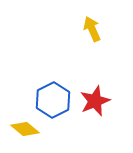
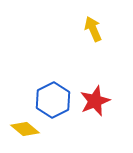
yellow arrow: moved 1 px right
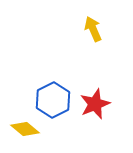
red star: moved 3 px down
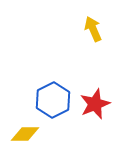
yellow diamond: moved 5 px down; rotated 40 degrees counterclockwise
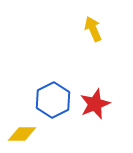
yellow diamond: moved 3 px left
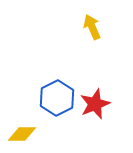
yellow arrow: moved 1 px left, 2 px up
blue hexagon: moved 4 px right, 2 px up
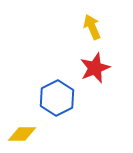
red star: moved 36 px up
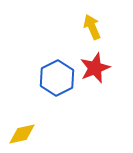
blue hexagon: moved 20 px up
yellow diamond: rotated 12 degrees counterclockwise
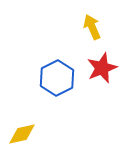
red star: moved 7 px right
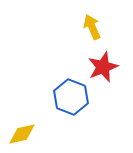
red star: moved 1 px right, 1 px up
blue hexagon: moved 14 px right, 19 px down; rotated 12 degrees counterclockwise
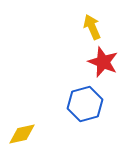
red star: moved 5 px up; rotated 28 degrees counterclockwise
blue hexagon: moved 14 px right, 7 px down; rotated 24 degrees clockwise
